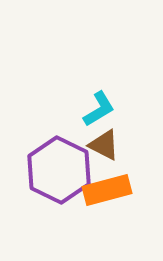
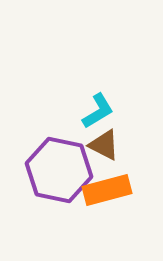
cyan L-shape: moved 1 px left, 2 px down
purple hexagon: rotated 14 degrees counterclockwise
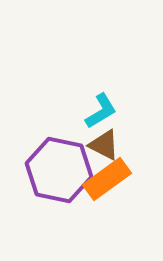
cyan L-shape: moved 3 px right
orange rectangle: moved 11 px up; rotated 21 degrees counterclockwise
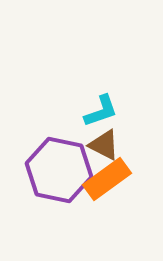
cyan L-shape: rotated 12 degrees clockwise
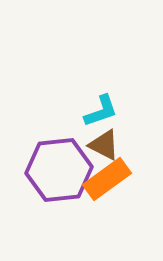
purple hexagon: rotated 18 degrees counterclockwise
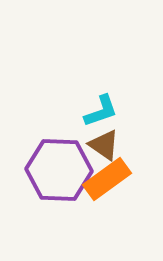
brown triangle: rotated 8 degrees clockwise
purple hexagon: rotated 8 degrees clockwise
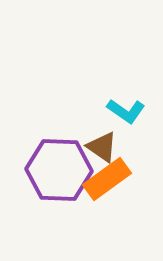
cyan L-shape: moved 25 px right; rotated 54 degrees clockwise
brown triangle: moved 2 px left, 2 px down
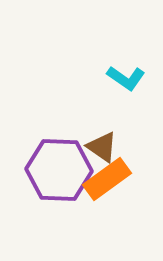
cyan L-shape: moved 33 px up
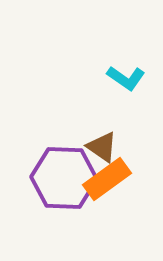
purple hexagon: moved 5 px right, 8 px down
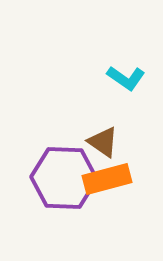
brown triangle: moved 1 px right, 5 px up
orange rectangle: rotated 21 degrees clockwise
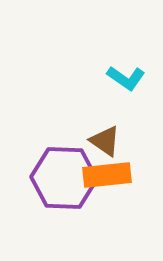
brown triangle: moved 2 px right, 1 px up
orange rectangle: moved 4 px up; rotated 9 degrees clockwise
